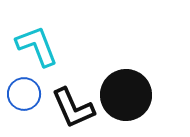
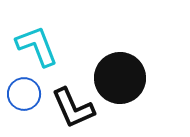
black circle: moved 6 px left, 17 px up
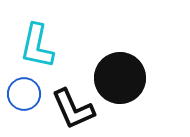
cyan L-shape: rotated 147 degrees counterclockwise
black L-shape: moved 1 px down
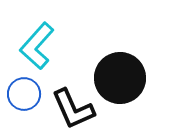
cyan L-shape: rotated 30 degrees clockwise
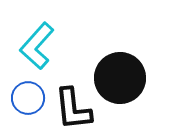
blue circle: moved 4 px right, 4 px down
black L-shape: rotated 18 degrees clockwise
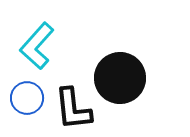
blue circle: moved 1 px left
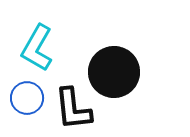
cyan L-shape: moved 2 px down; rotated 12 degrees counterclockwise
black circle: moved 6 px left, 6 px up
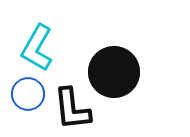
blue circle: moved 1 px right, 4 px up
black L-shape: moved 1 px left
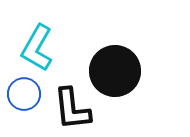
black circle: moved 1 px right, 1 px up
blue circle: moved 4 px left
